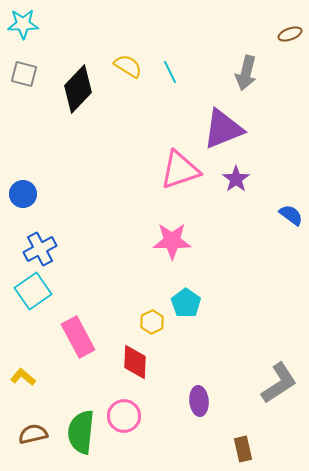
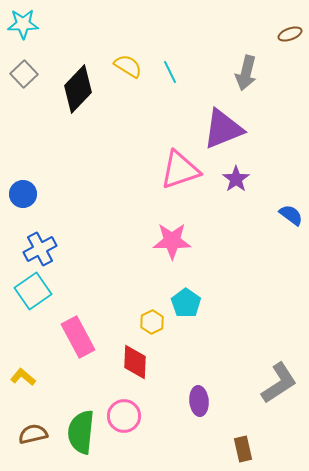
gray square: rotated 32 degrees clockwise
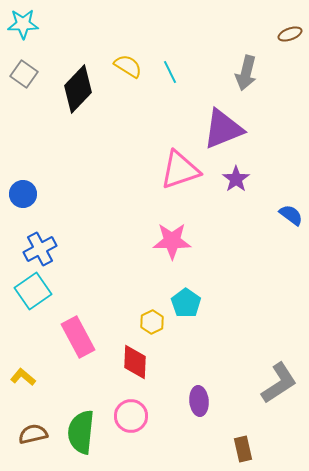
gray square: rotated 12 degrees counterclockwise
pink circle: moved 7 px right
